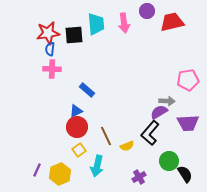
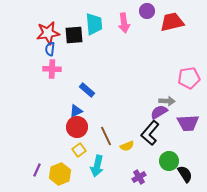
cyan trapezoid: moved 2 px left
pink pentagon: moved 1 px right, 2 px up
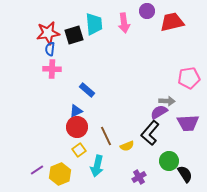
black square: rotated 12 degrees counterclockwise
purple line: rotated 32 degrees clockwise
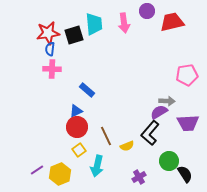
pink pentagon: moved 2 px left, 3 px up
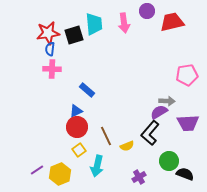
black semicircle: rotated 36 degrees counterclockwise
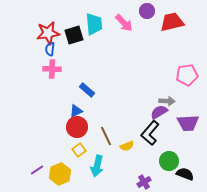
pink arrow: rotated 36 degrees counterclockwise
purple cross: moved 5 px right, 5 px down
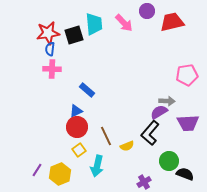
purple line: rotated 24 degrees counterclockwise
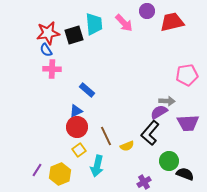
blue semicircle: moved 4 px left, 1 px down; rotated 40 degrees counterclockwise
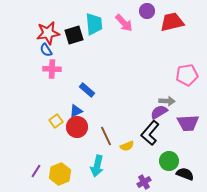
yellow square: moved 23 px left, 29 px up
purple line: moved 1 px left, 1 px down
